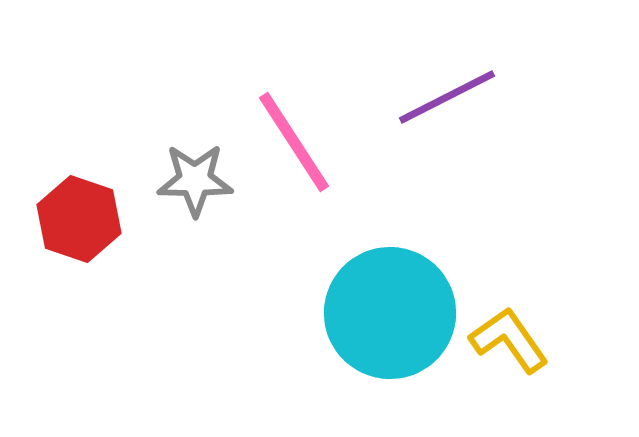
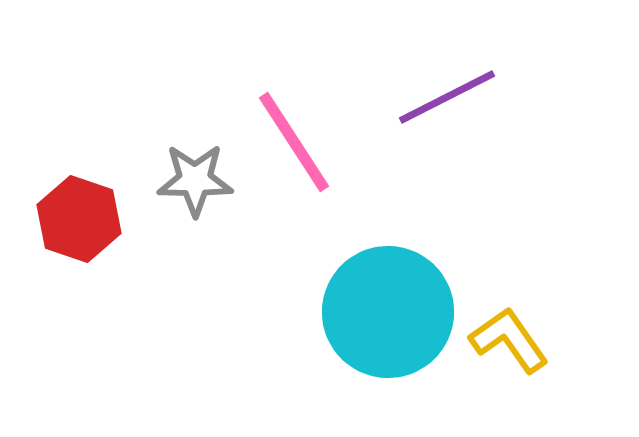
cyan circle: moved 2 px left, 1 px up
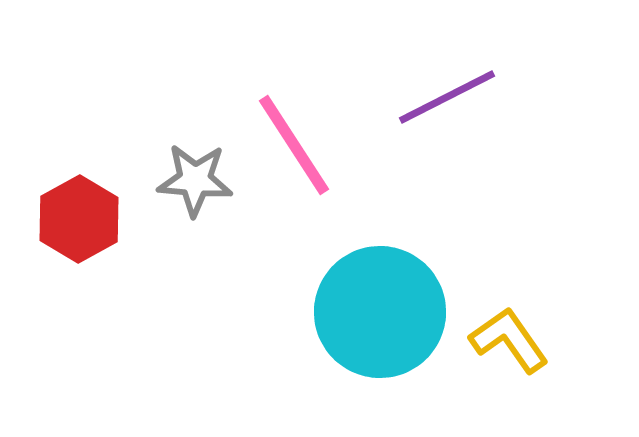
pink line: moved 3 px down
gray star: rotated 4 degrees clockwise
red hexagon: rotated 12 degrees clockwise
cyan circle: moved 8 px left
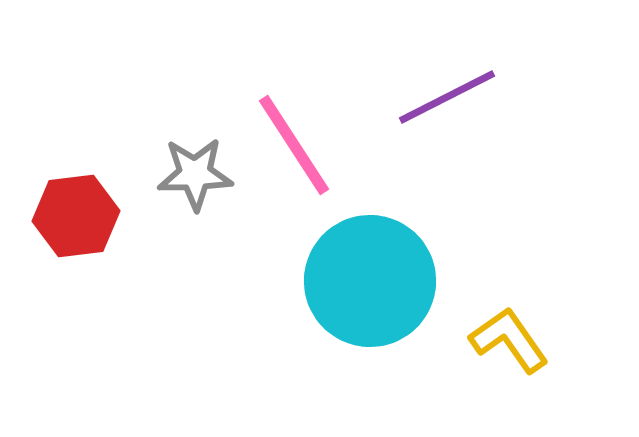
gray star: moved 6 px up; rotated 6 degrees counterclockwise
red hexagon: moved 3 px left, 3 px up; rotated 22 degrees clockwise
cyan circle: moved 10 px left, 31 px up
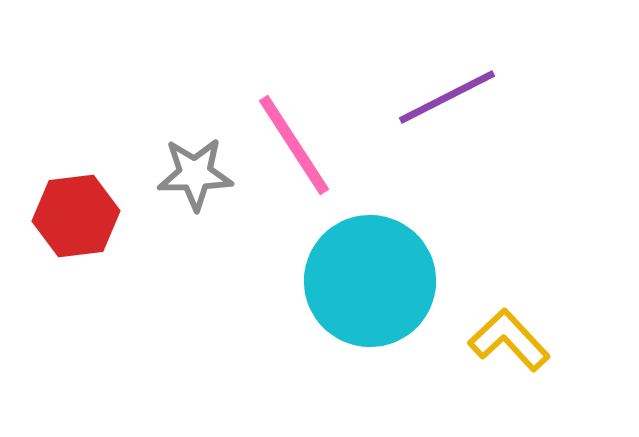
yellow L-shape: rotated 8 degrees counterclockwise
